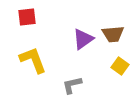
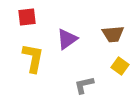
purple triangle: moved 16 px left
yellow L-shape: moved 2 px up; rotated 32 degrees clockwise
gray L-shape: moved 12 px right
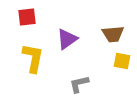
yellow square: moved 2 px right, 5 px up; rotated 24 degrees counterclockwise
gray L-shape: moved 5 px left, 1 px up
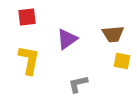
yellow L-shape: moved 4 px left, 2 px down
gray L-shape: moved 1 px left
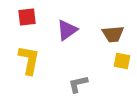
purple triangle: moved 9 px up
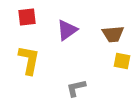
gray L-shape: moved 2 px left, 4 px down
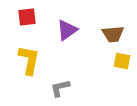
gray L-shape: moved 16 px left
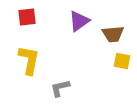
purple triangle: moved 12 px right, 9 px up
